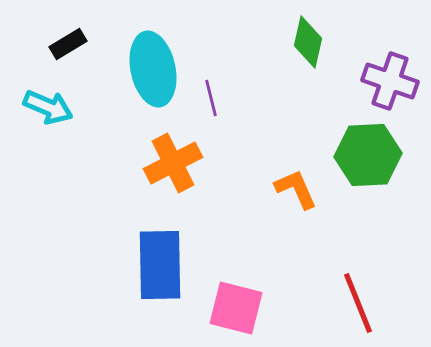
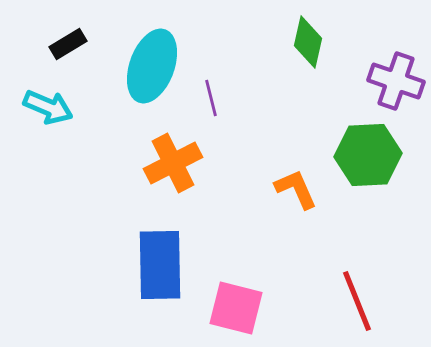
cyan ellipse: moved 1 px left, 3 px up; rotated 32 degrees clockwise
purple cross: moved 6 px right
red line: moved 1 px left, 2 px up
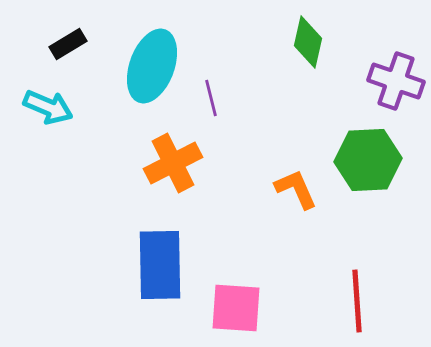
green hexagon: moved 5 px down
red line: rotated 18 degrees clockwise
pink square: rotated 10 degrees counterclockwise
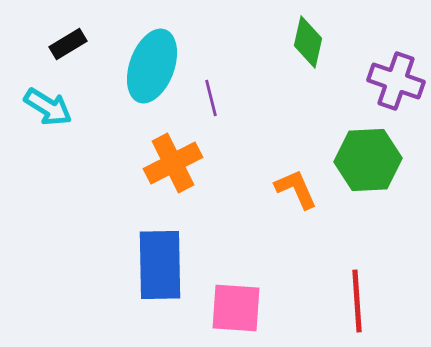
cyan arrow: rotated 9 degrees clockwise
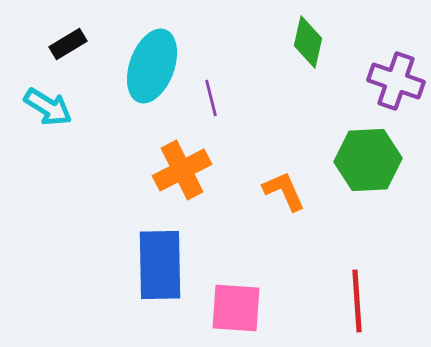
orange cross: moved 9 px right, 7 px down
orange L-shape: moved 12 px left, 2 px down
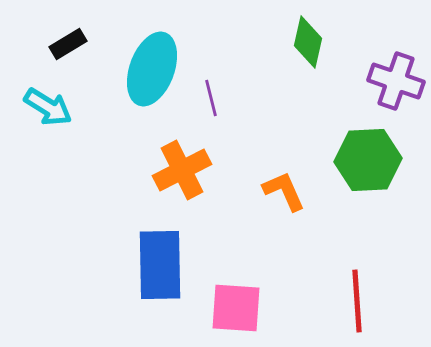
cyan ellipse: moved 3 px down
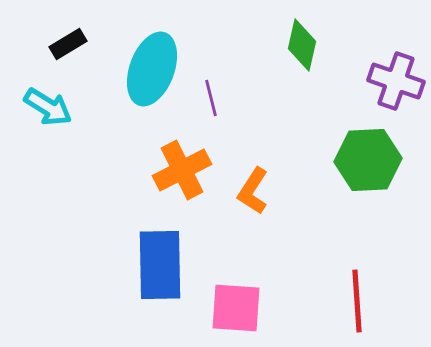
green diamond: moved 6 px left, 3 px down
orange L-shape: moved 31 px left; rotated 123 degrees counterclockwise
